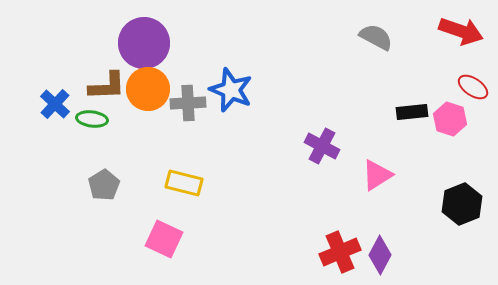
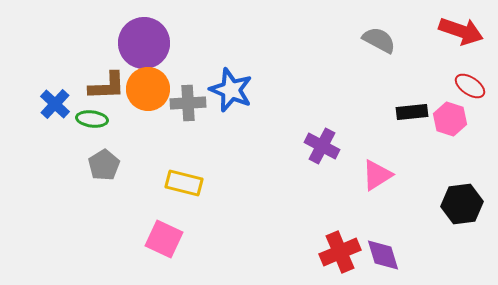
gray semicircle: moved 3 px right, 3 px down
red ellipse: moved 3 px left, 1 px up
gray pentagon: moved 20 px up
black hexagon: rotated 15 degrees clockwise
purple diamond: moved 3 px right; rotated 45 degrees counterclockwise
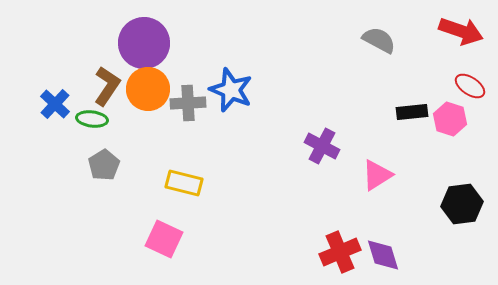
brown L-shape: rotated 54 degrees counterclockwise
